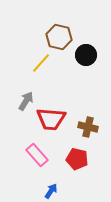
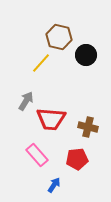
red pentagon: rotated 20 degrees counterclockwise
blue arrow: moved 3 px right, 6 px up
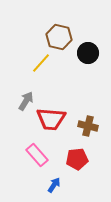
black circle: moved 2 px right, 2 px up
brown cross: moved 1 px up
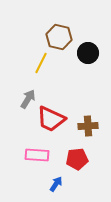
yellow line: rotated 15 degrees counterclockwise
gray arrow: moved 2 px right, 2 px up
red trapezoid: rotated 20 degrees clockwise
brown cross: rotated 18 degrees counterclockwise
pink rectangle: rotated 45 degrees counterclockwise
blue arrow: moved 2 px right, 1 px up
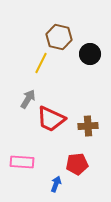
black circle: moved 2 px right, 1 px down
pink rectangle: moved 15 px left, 7 px down
red pentagon: moved 5 px down
blue arrow: rotated 14 degrees counterclockwise
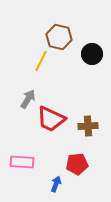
black circle: moved 2 px right
yellow line: moved 2 px up
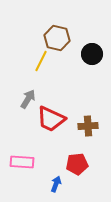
brown hexagon: moved 2 px left, 1 px down
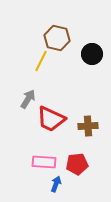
pink rectangle: moved 22 px right
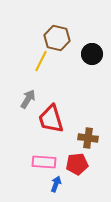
red trapezoid: rotated 48 degrees clockwise
brown cross: moved 12 px down; rotated 12 degrees clockwise
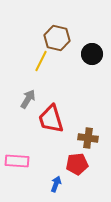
pink rectangle: moved 27 px left, 1 px up
